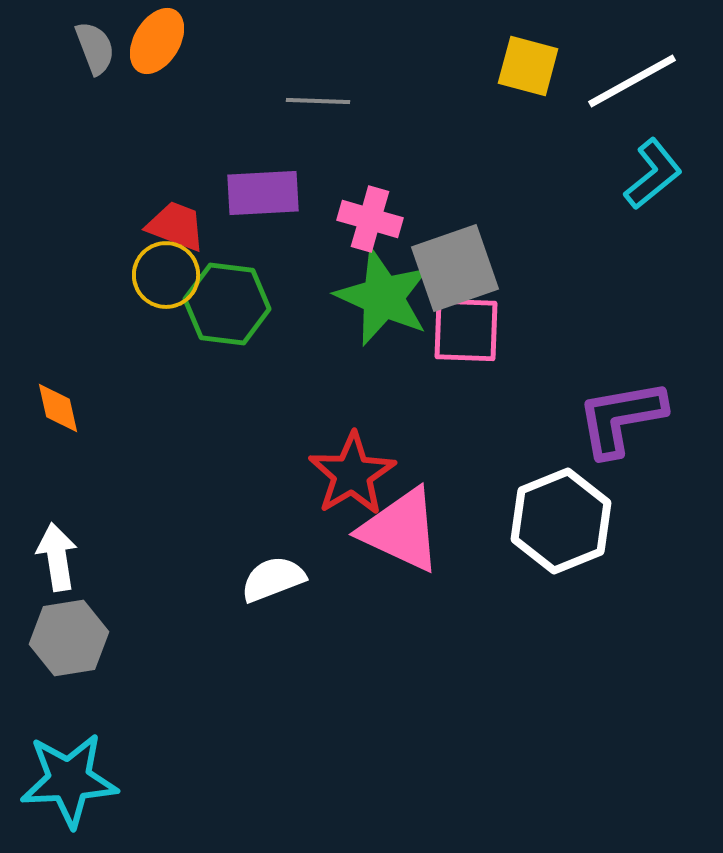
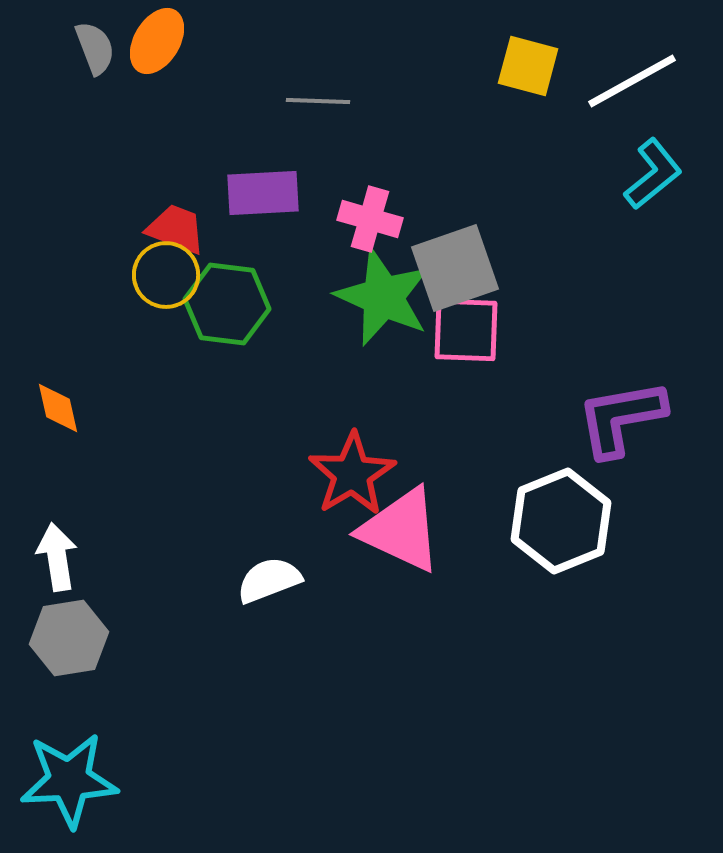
red trapezoid: moved 3 px down
white semicircle: moved 4 px left, 1 px down
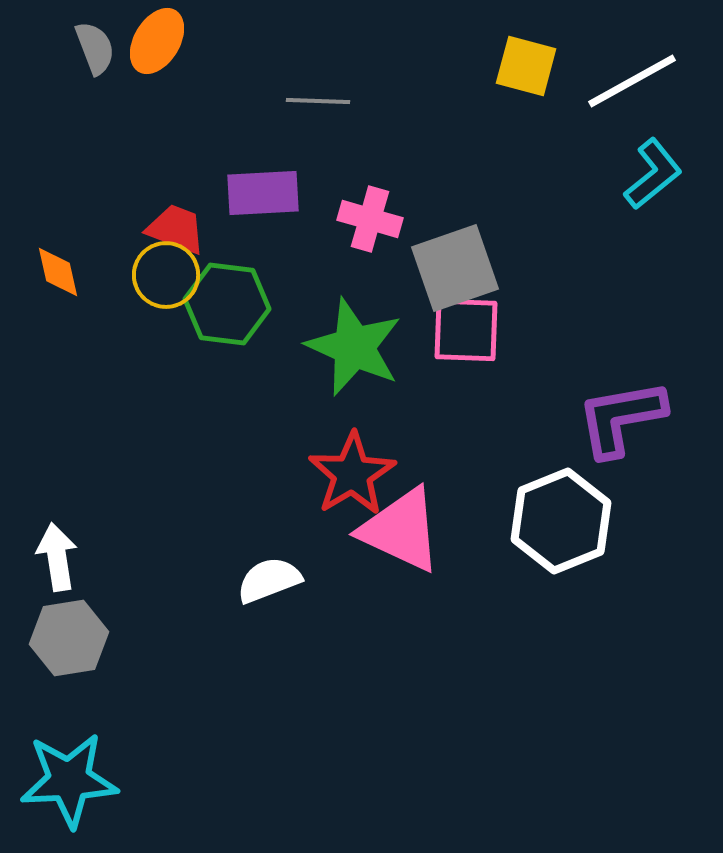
yellow square: moved 2 px left
green star: moved 29 px left, 50 px down
orange diamond: moved 136 px up
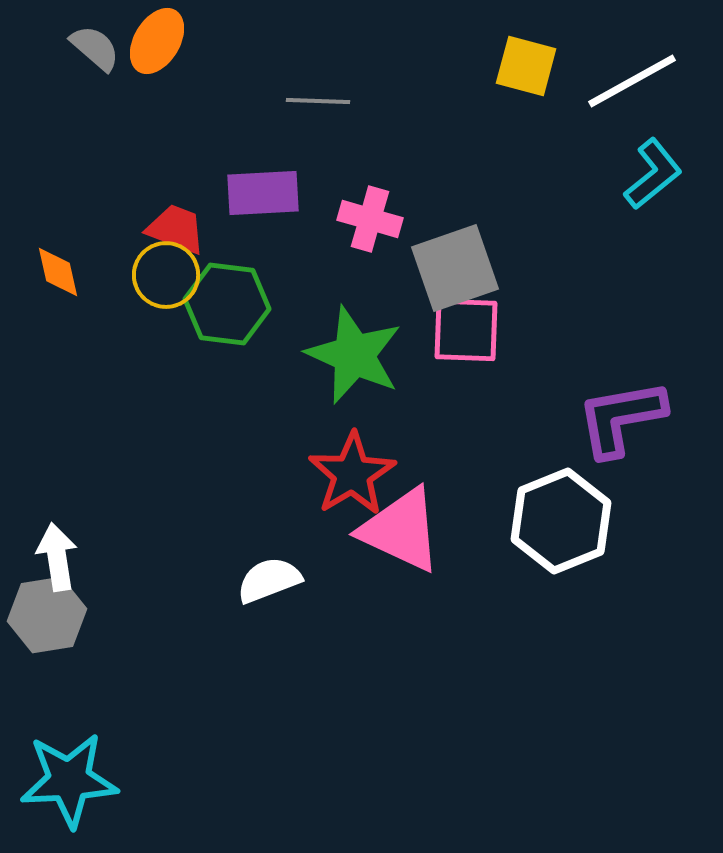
gray semicircle: rotated 28 degrees counterclockwise
green star: moved 8 px down
gray hexagon: moved 22 px left, 23 px up
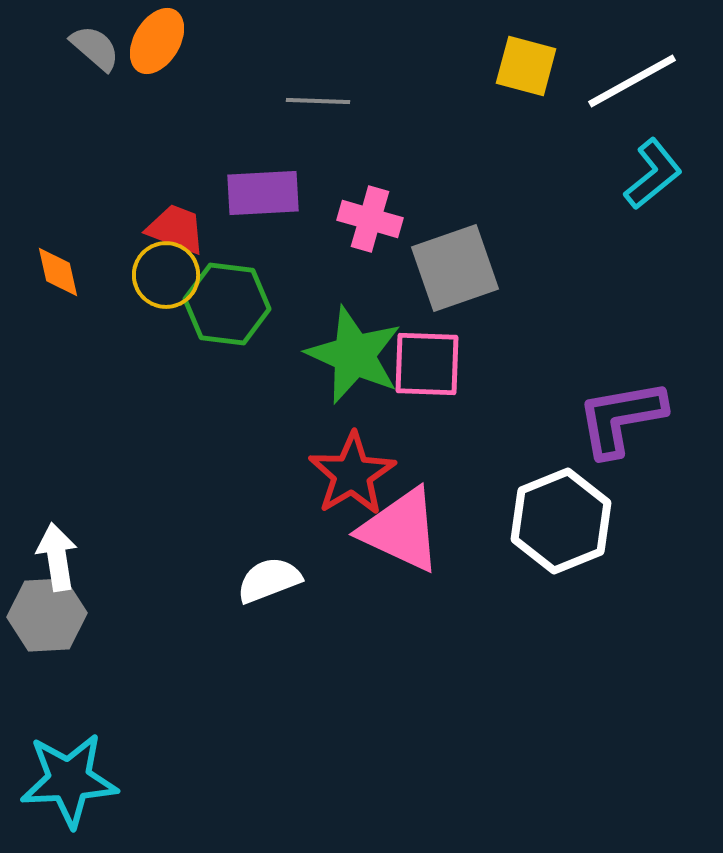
pink square: moved 39 px left, 34 px down
gray hexagon: rotated 6 degrees clockwise
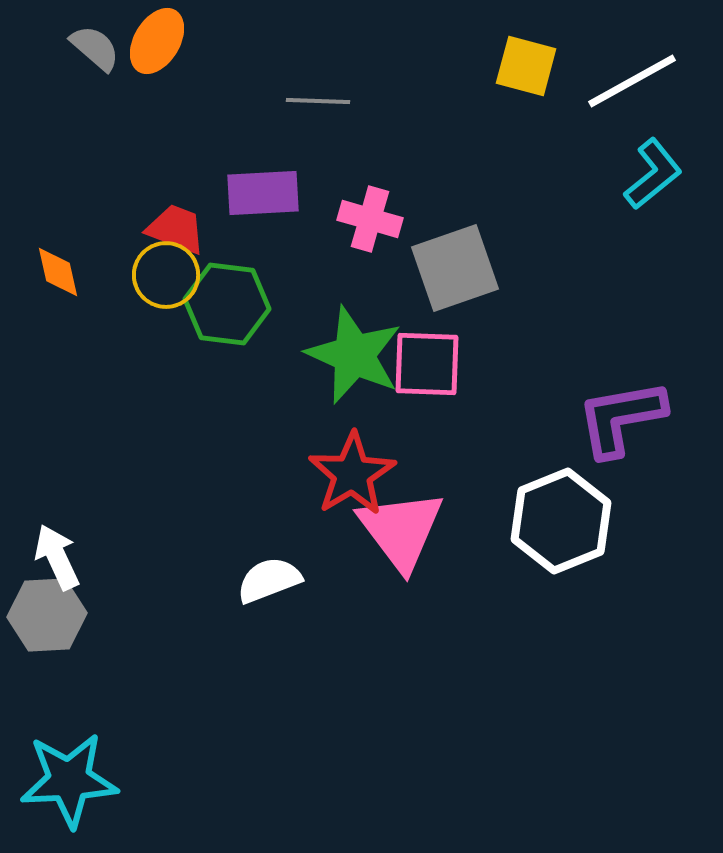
pink triangle: rotated 28 degrees clockwise
white arrow: rotated 16 degrees counterclockwise
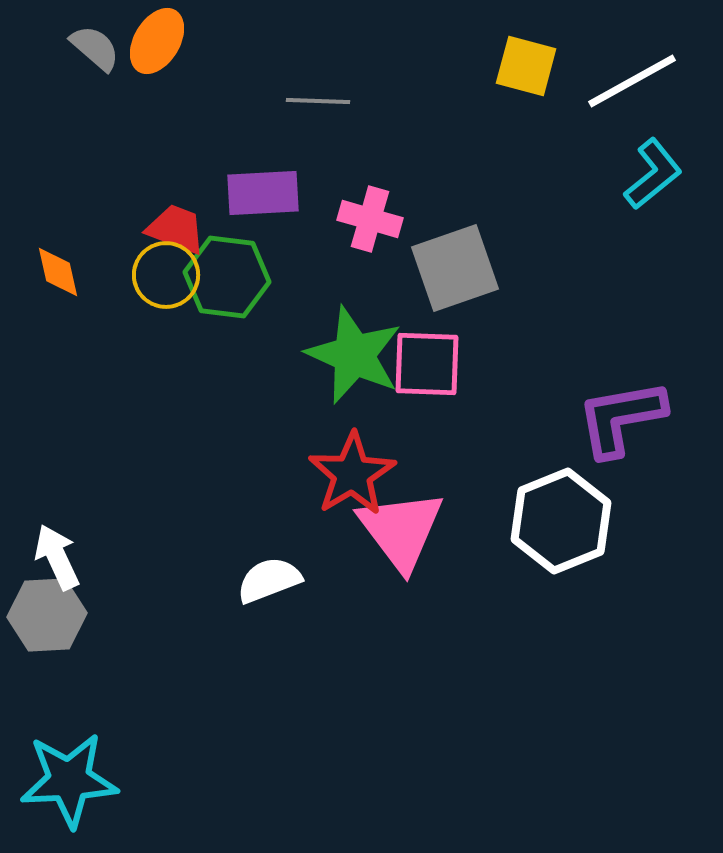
green hexagon: moved 27 px up
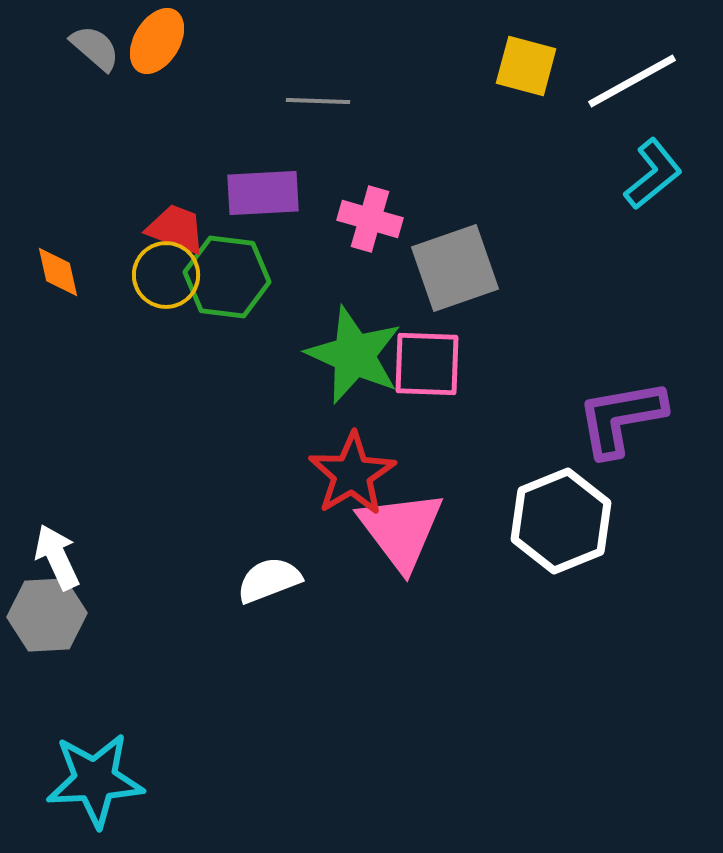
cyan star: moved 26 px right
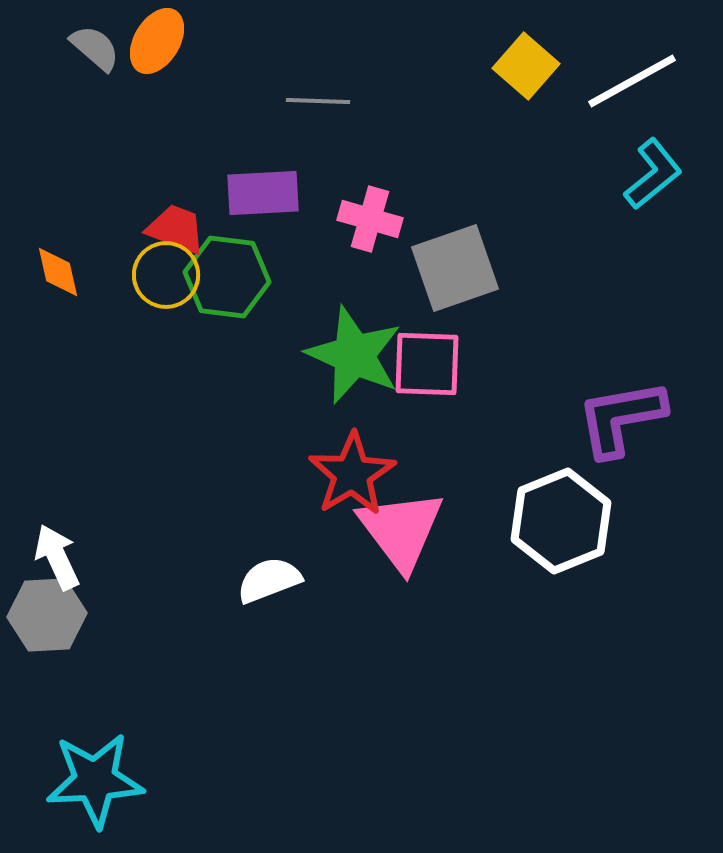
yellow square: rotated 26 degrees clockwise
